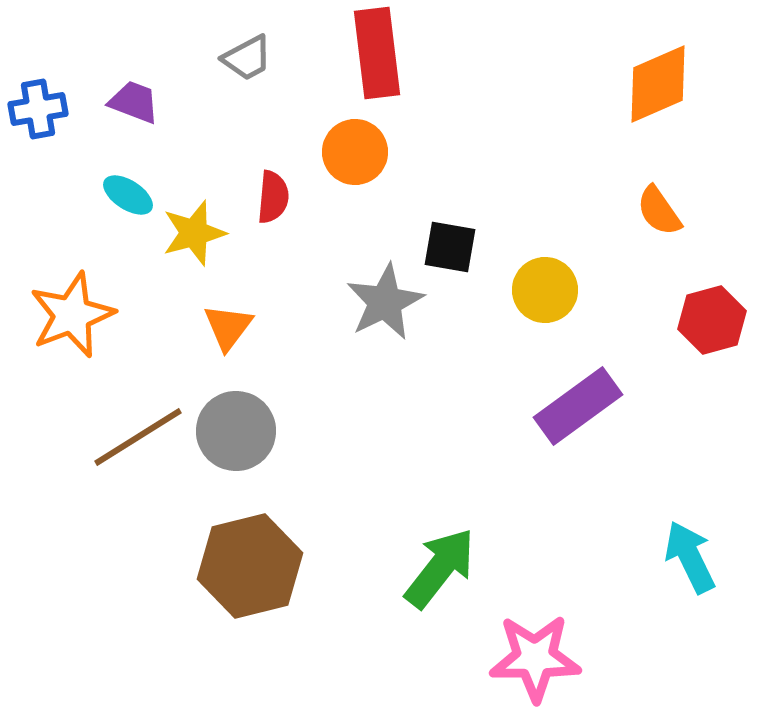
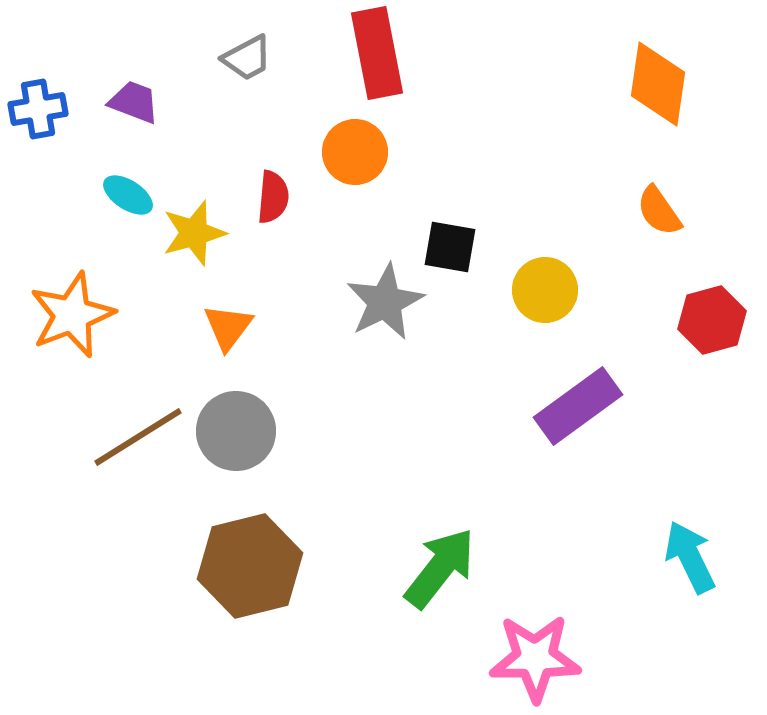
red rectangle: rotated 4 degrees counterclockwise
orange diamond: rotated 58 degrees counterclockwise
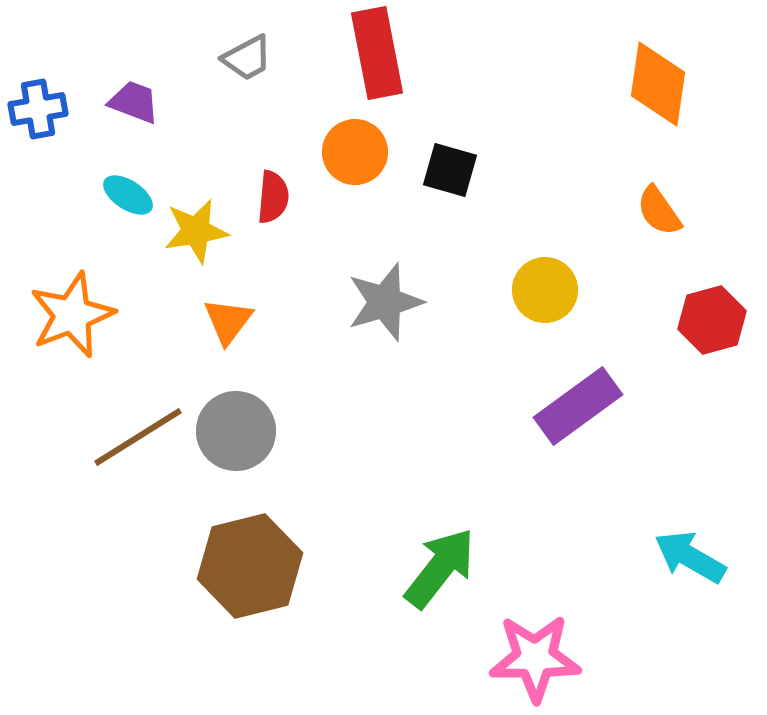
yellow star: moved 2 px right, 2 px up; rotated 6 degrees clockwise
black square: moved 77 px up; rotated 6 degrees clockwise
gray star: rotated 10 degrees clockwise
orange triangle: moved 6 px up
cyan arrow: rotated 34 degrees counterclockwise
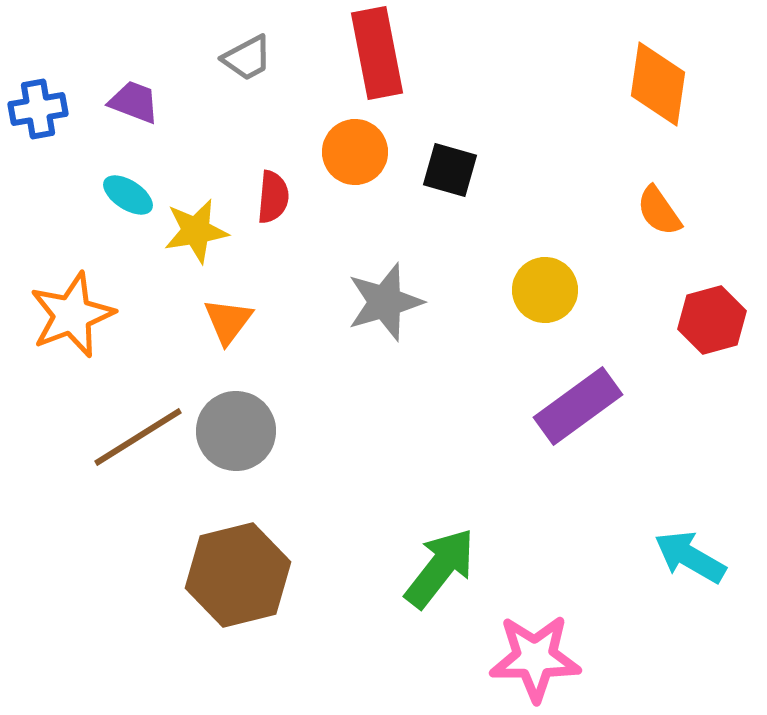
brown hexagon: moved 12 px left, 9 px down
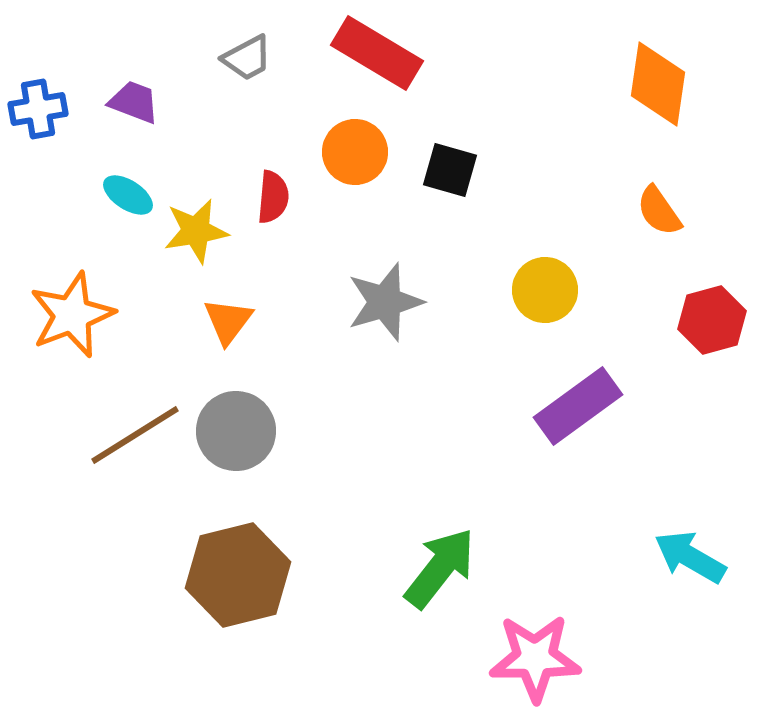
red rectangle: rotated 48 degrees counterclockwise
brown line: moved 3 px left, 2 px up
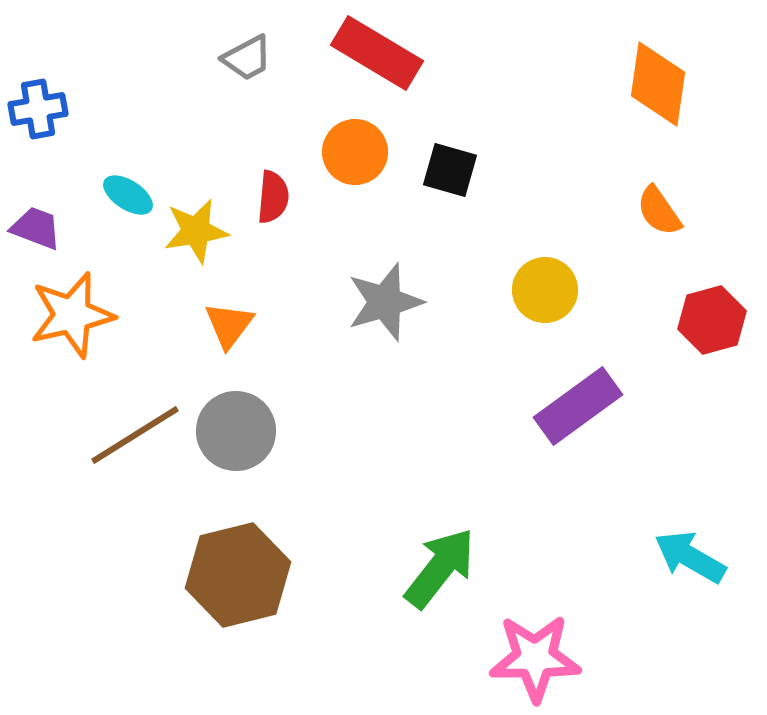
purple trapezoid: moved 98 px left, 126 px down
orange star: rotated 8 degrees clockwise
orange triangle: moved 1 px right, 4 px down
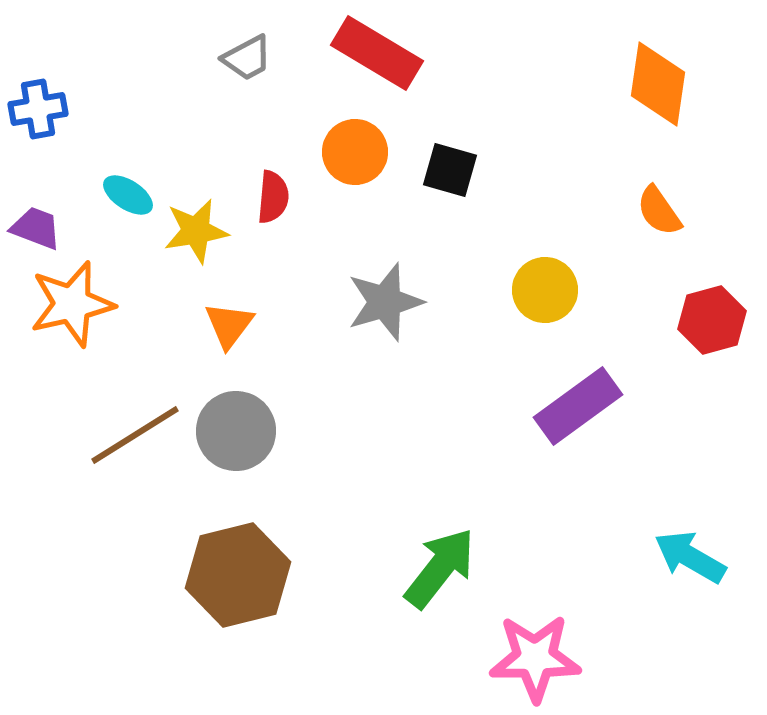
orange star: moved 11 px up
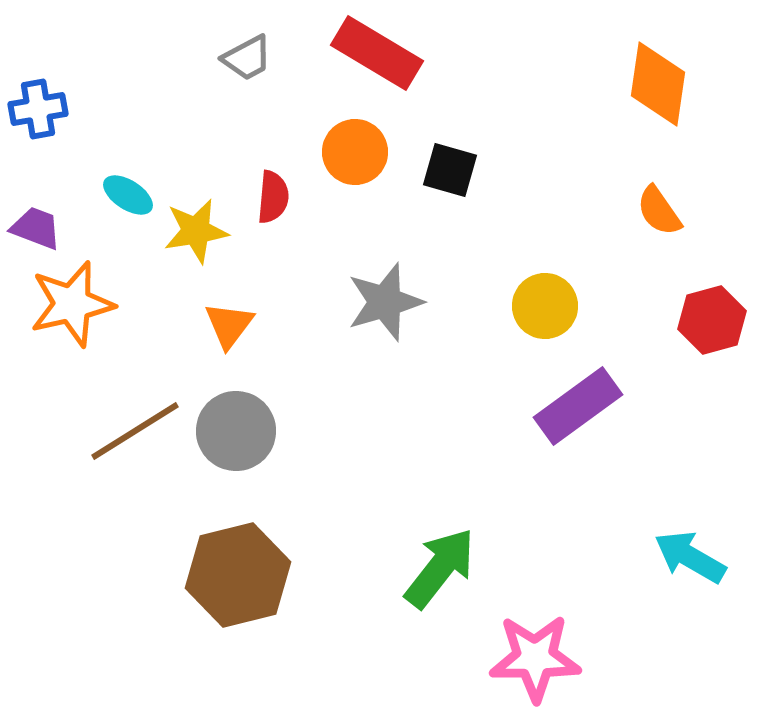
yellow circle: moved 16 px down
brown line: moved 4 px up
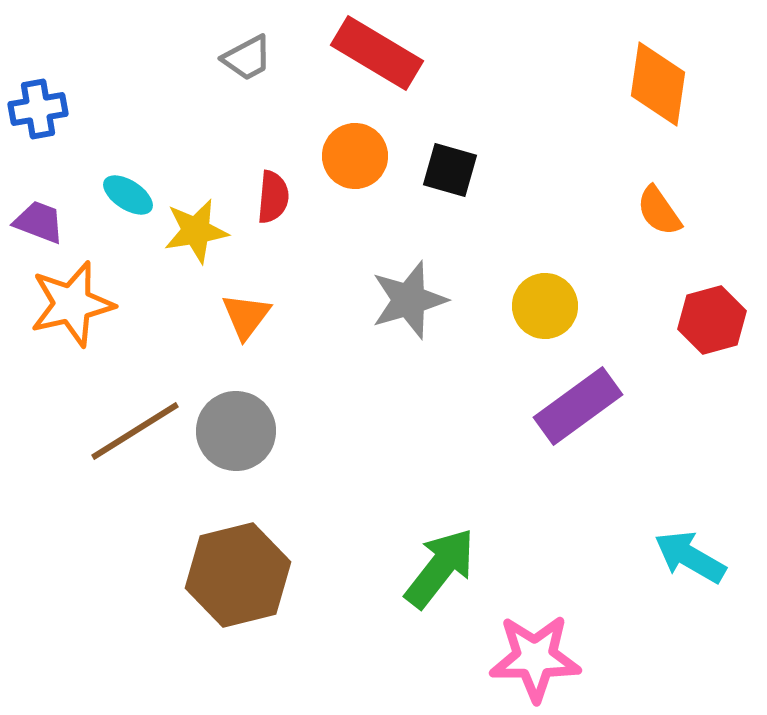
orange circle: moved 4 px down
purple trapezoid: moved 3 px right, 6 px up
gray star: moved 24 px right, 2 px up
orange triangle: moved 17 px right, 9 px up
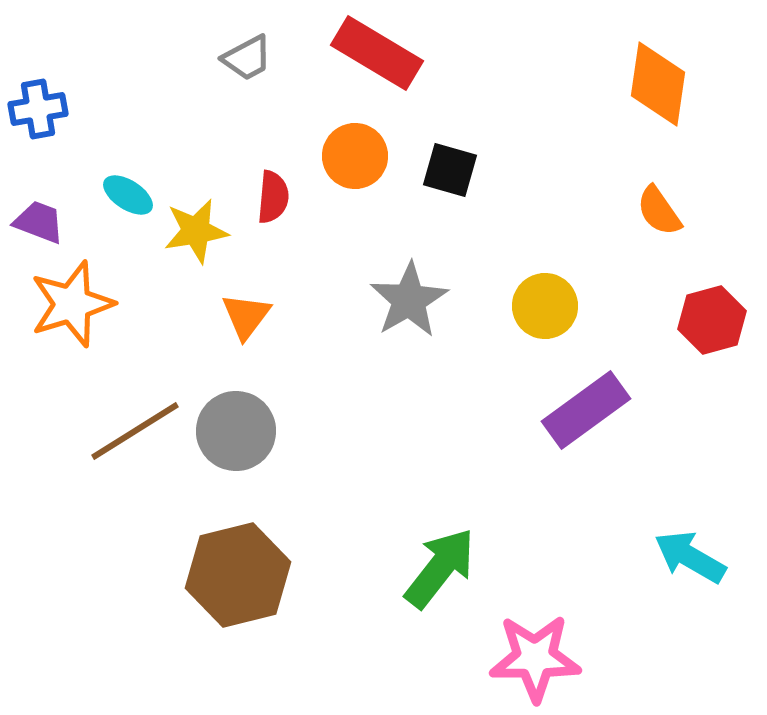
gray star: rotated 14 degrees counterclockwise
orange star: rotated 4 degrees counterclockwise
purple rectangle: moved 8 px right, 4 px down
